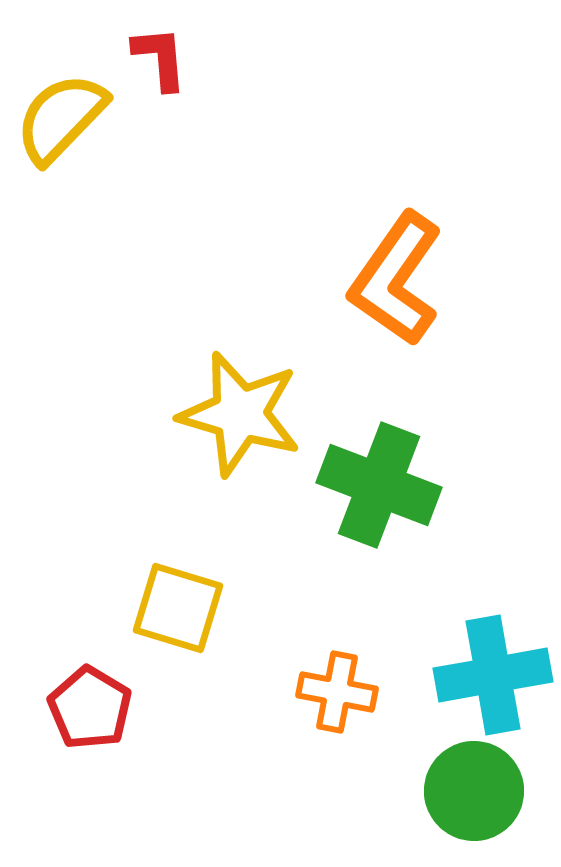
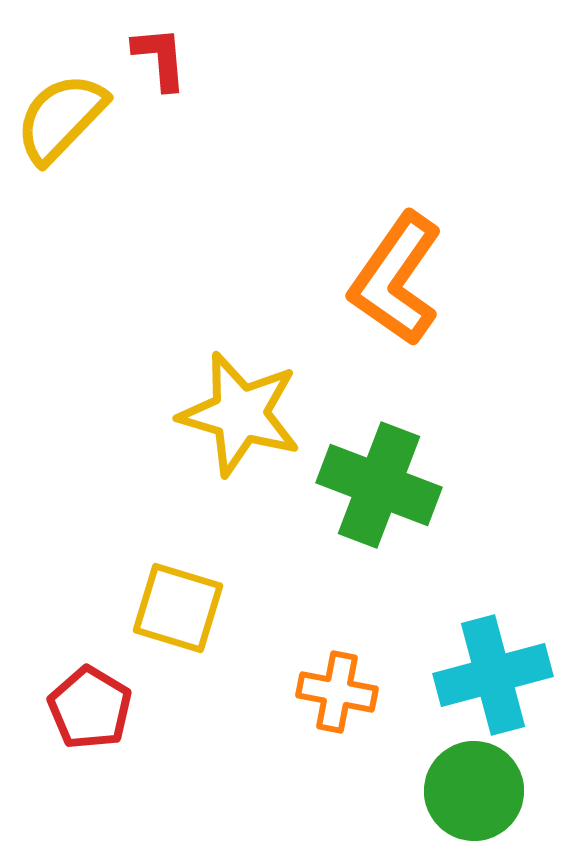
cyan cross: rotated 5 degrees counterclockwise
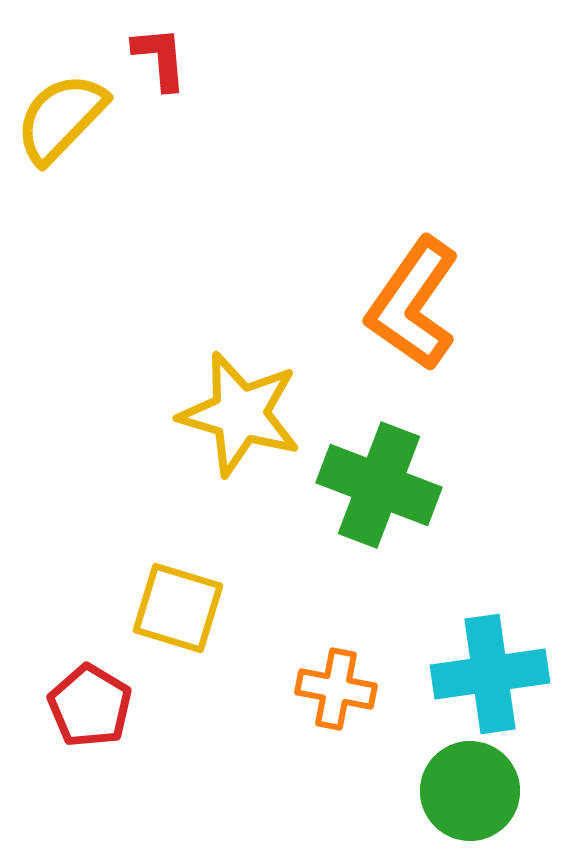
orange L-shape: moved 17 px right, 25 px down
cyan cross: moved 3 px left, 1 px up; rotated 7 degrees clockwise
orange cross: moved 1 px left, 3 px up
red pentagon: moved 2 px up
green circle: moved 4 px left
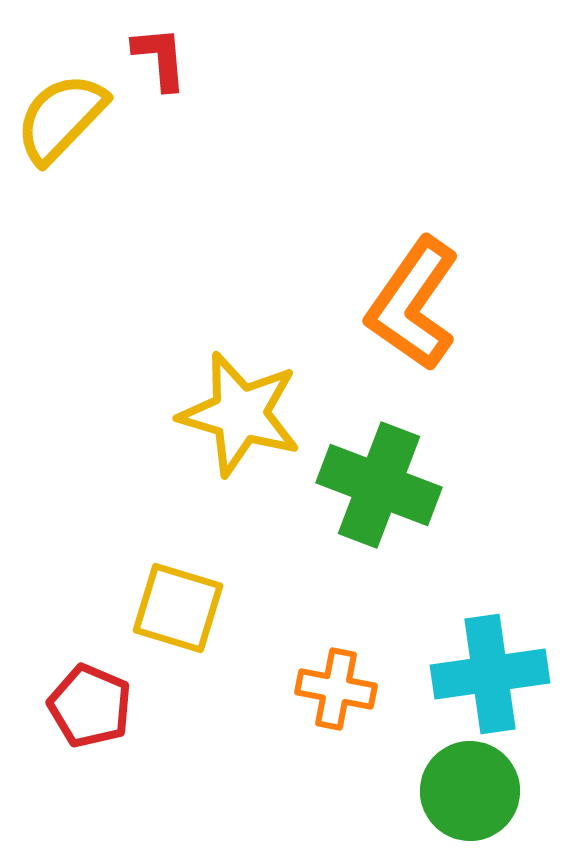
red pentagon: rotated 8 degrees counterclockwise
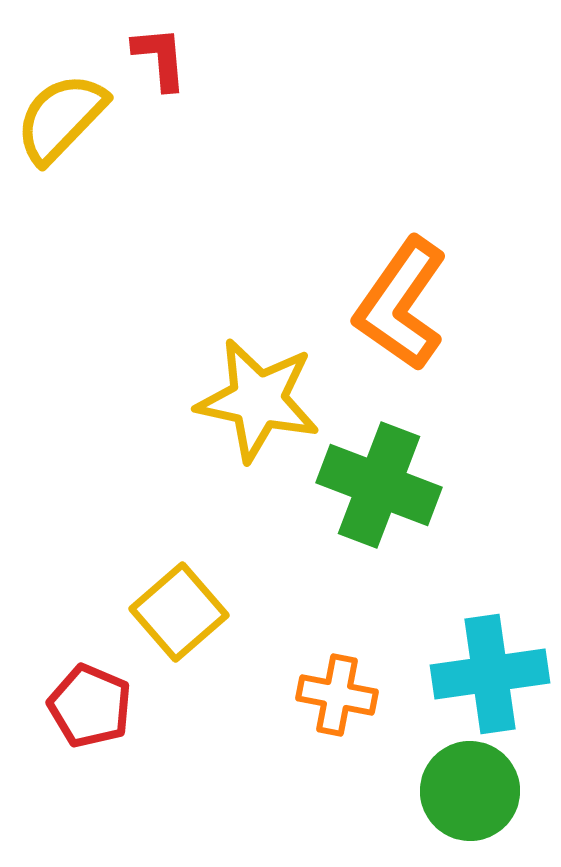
orange L-shape: moved 12 px left
yellow star: moved 18 px right, 14 px up; rotated 4 degrees counterclockwise
yellow square: moved 1 px right, 4 px down; rotated 32 degrees clockwise
orange cross: moved 1 px right, 6 px down
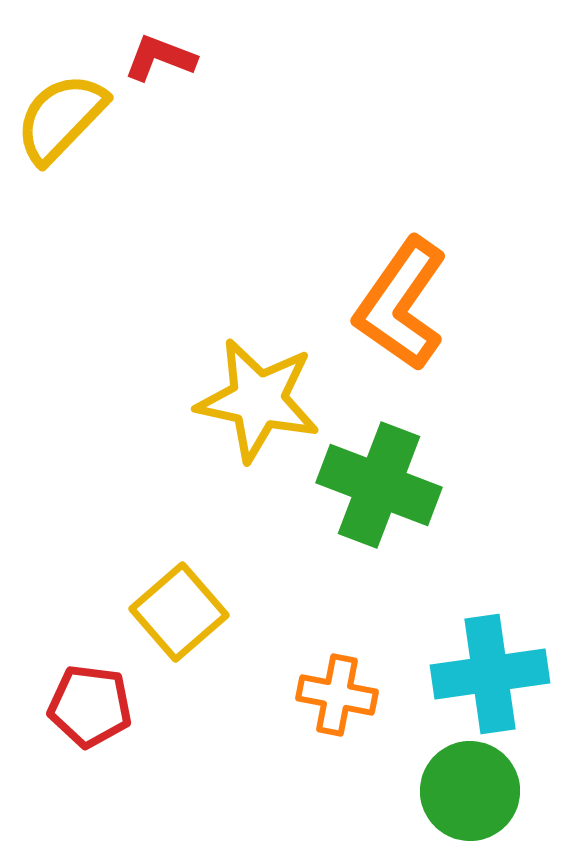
red L-shape: rotated 64 degrees counterclockwise
red pentagon: rotated 16 degrees counterclockwise
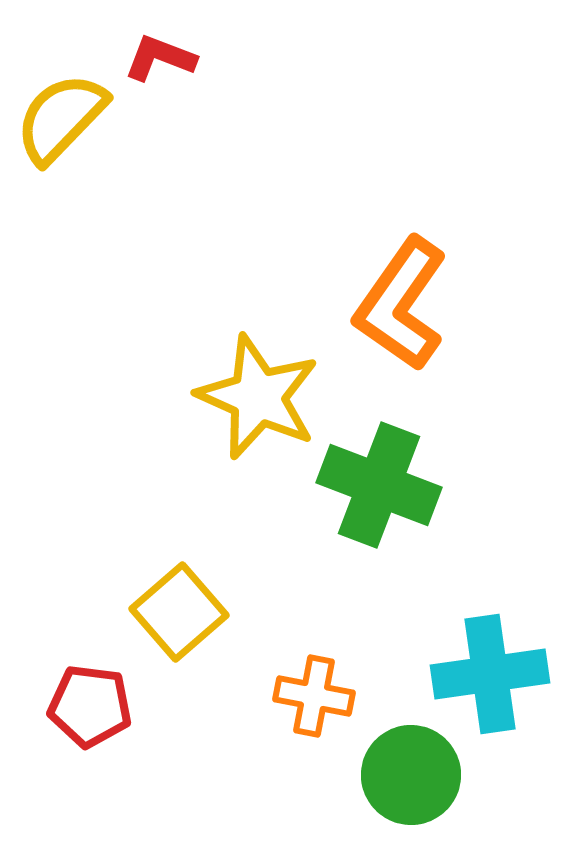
yellow star: moved 3 px up; rotated 12 degrees clockwise
orange cross: moved 23 px left, 1 px down
green circle: moved 59 px left, 16 px up
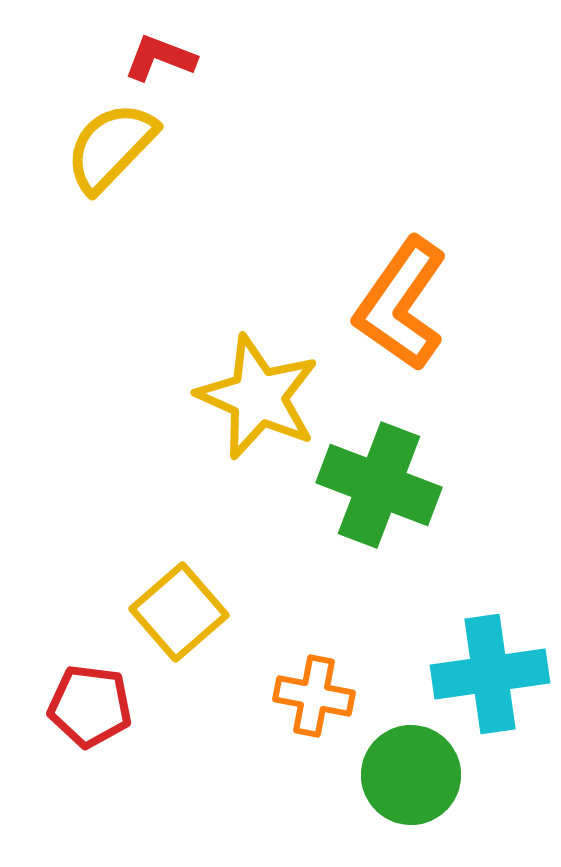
yellow semicircle: moved 50 px right, 29 px down
